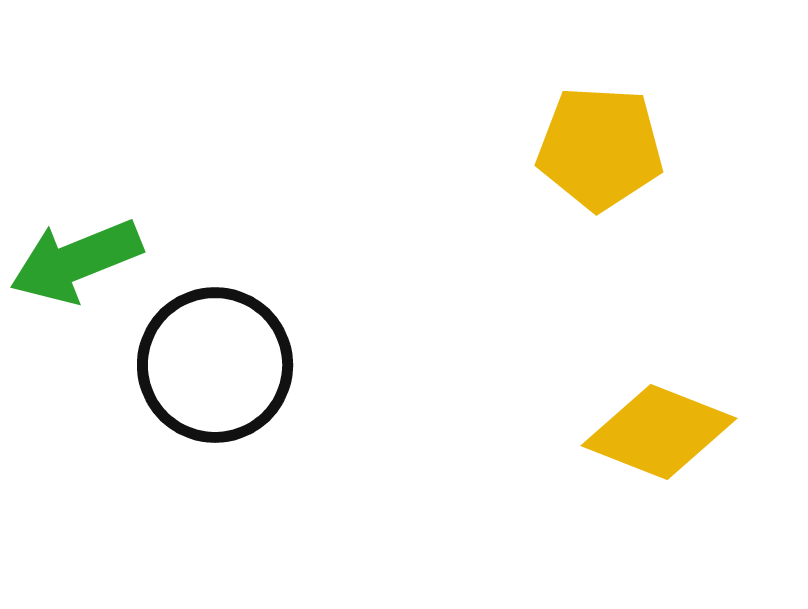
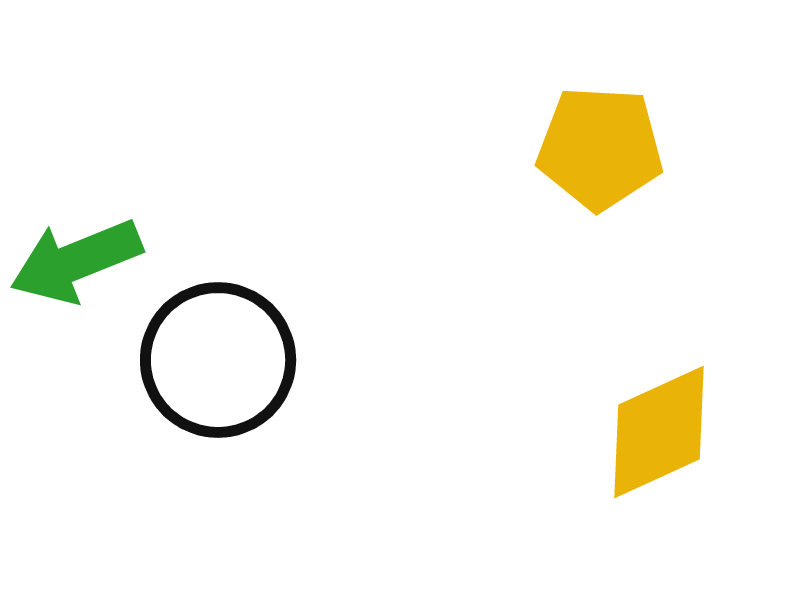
black circle: moved 3 px right, 5 px up
yellow diamond: rotated 46 degrees counterclockwise
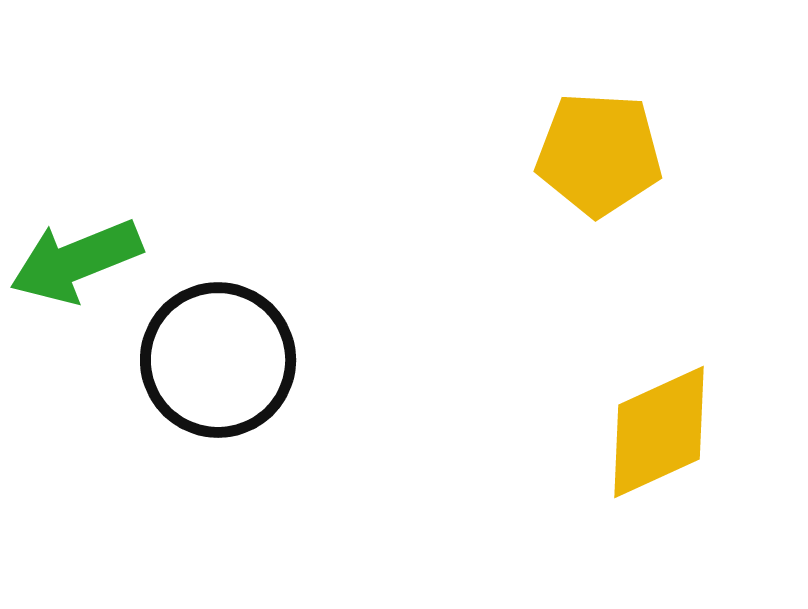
yellow pentagon: moved 1 px left, 6 px down
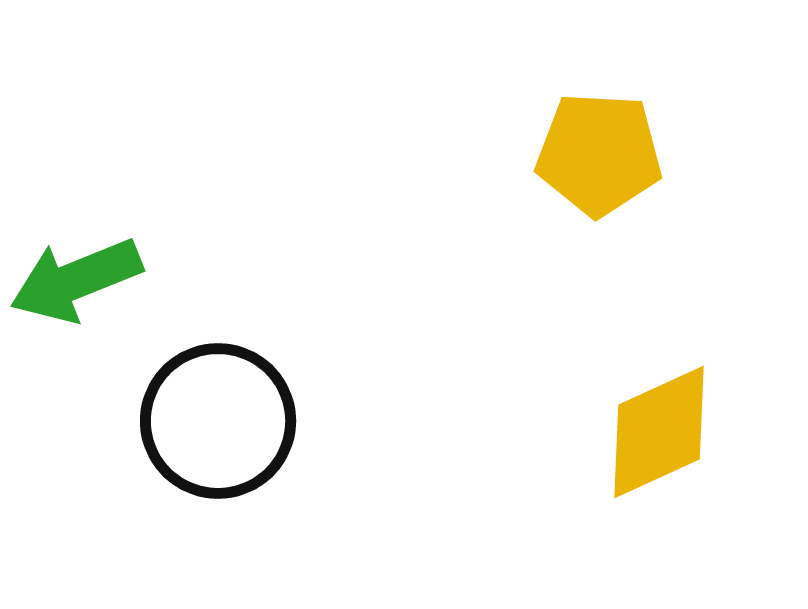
green arrow: moved 19 px down
black circle: moved 61 px down
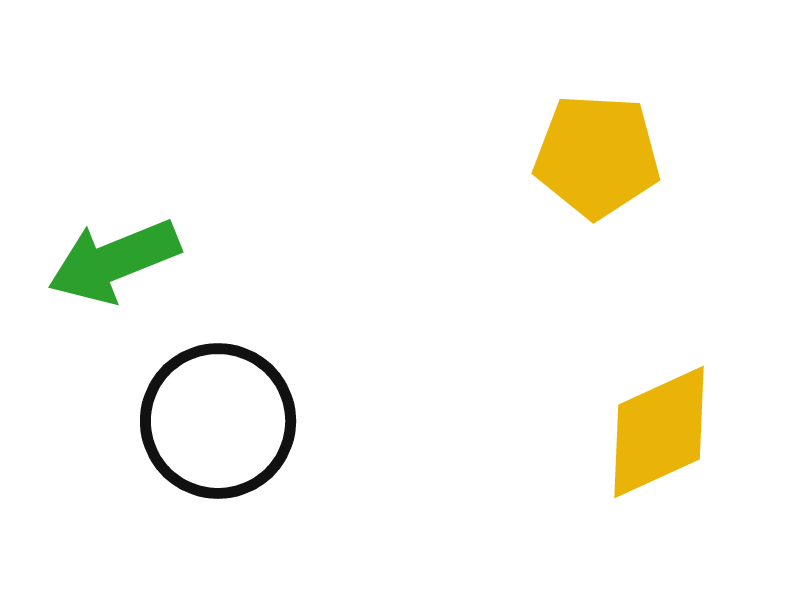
yellow pentagon: moved 2 px left, 2 px down
green arrow: moved 38 px right, 19 px up
